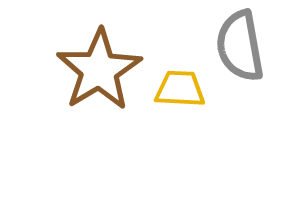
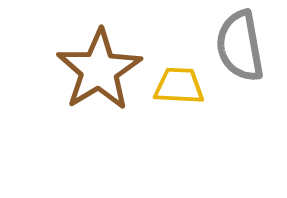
yellow trapezoid: moved 1 px left, 3 px up
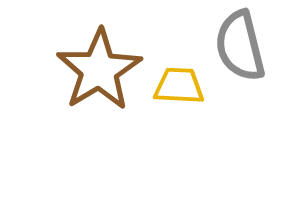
gray semicircle: rotated 4 degrees counterclockwise
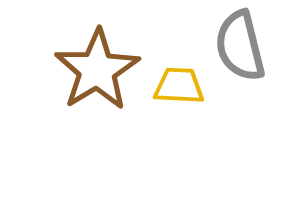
brown star: moved 2 px left
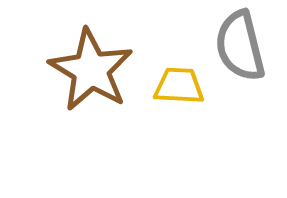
brown star: moved 6 px left; rotated 10 degrees counterclockwise
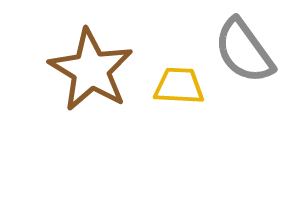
gray semicircle: moved 4 px right, 5 px down; rotated 22 degrees counterclockwise
